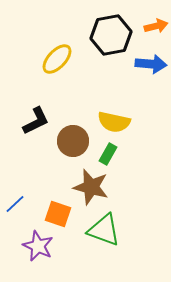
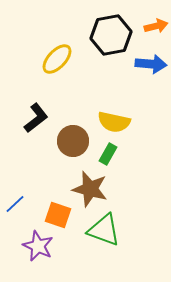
black L-shape: moved 3 px up; rotated 12 degrees counterclockwise
brown star: moved 1 px left, 2 px down
orange square: moved 1 px down
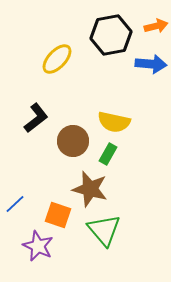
green triangle: rotated 30 degrees clockwise
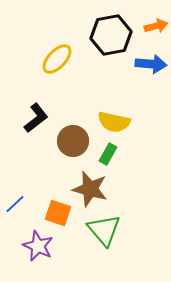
orange square: moved 2 px up
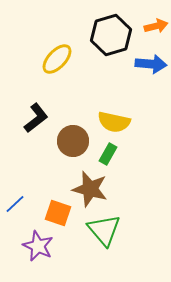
black hexagon: rotated 6 degrees counterclockwise
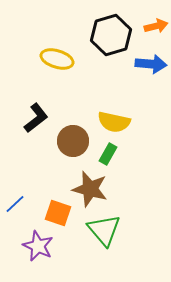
yellow ellipse: rotated 64 degrees clockwise
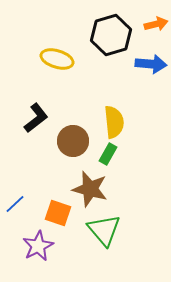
orange arrow: moved 2 px up
yellow semicircle: rotated 108 degrees counterclockwise
purple star: rotated 20 degrees clockwise
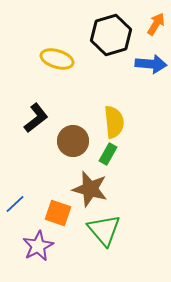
orange arrow: rotated 45 degrees counterclockwise
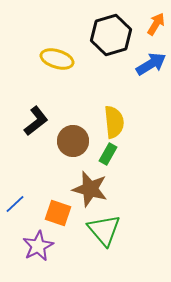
blue arrow: rotated 36 degrees counterclockwise
black L-shape: moved 3 px down
